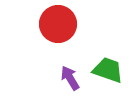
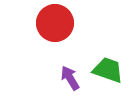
red circle: moved 3 px left, 1 px up
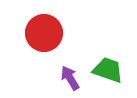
red circle: moved 11 px left, 10 px down
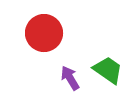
green trapezoid: rotated 16 degrees clockwise
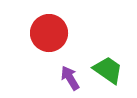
red circle: moved 5 px right
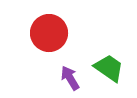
green trapezoid: moved 1 px right, 2 px up
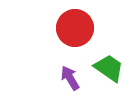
red circle: moved 26 px right, 5 px up
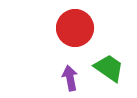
purple arrow: rotated 20 degrees clockwise
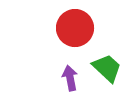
green trapezoid: moved 2 px left; rotated 8 degrees clockwise
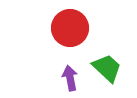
red circle: moved 5 px left
